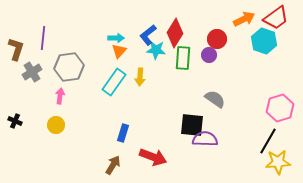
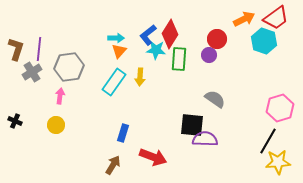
red diamond: moved 5 px left, 1 px down
purple line: moved 4 px left, 11 px down
green rectangle: moved 4 px left, 1 px down
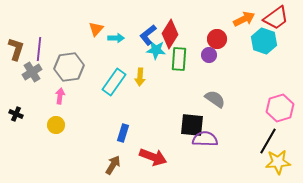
orange triangle: moved 23 px left, 22 px up
black cross: moved 1 px right, 7 px up
